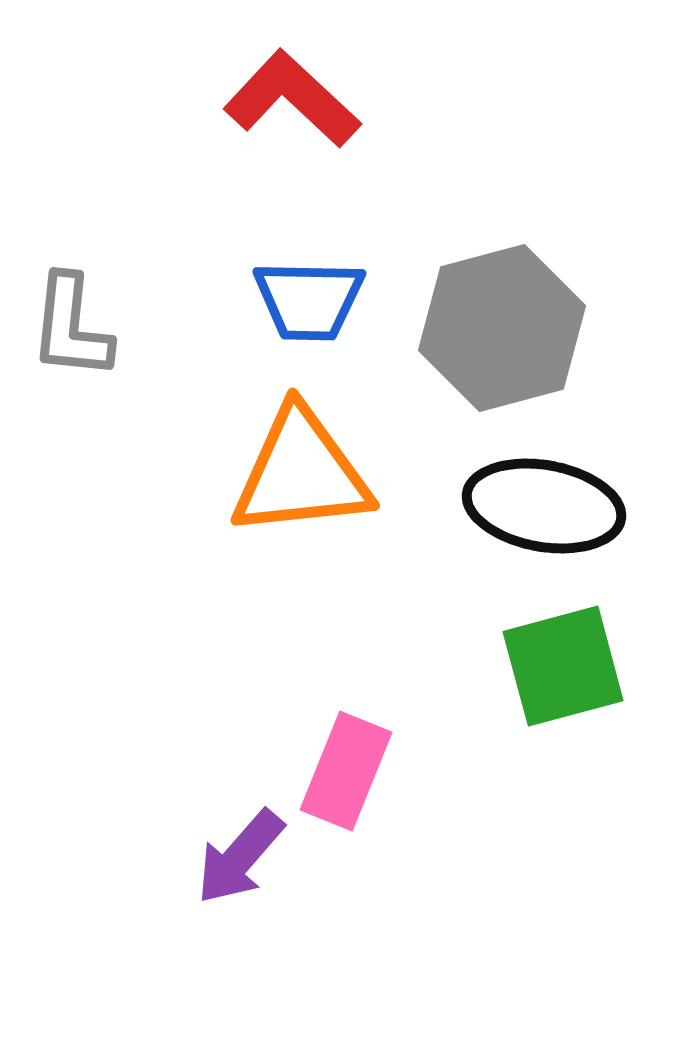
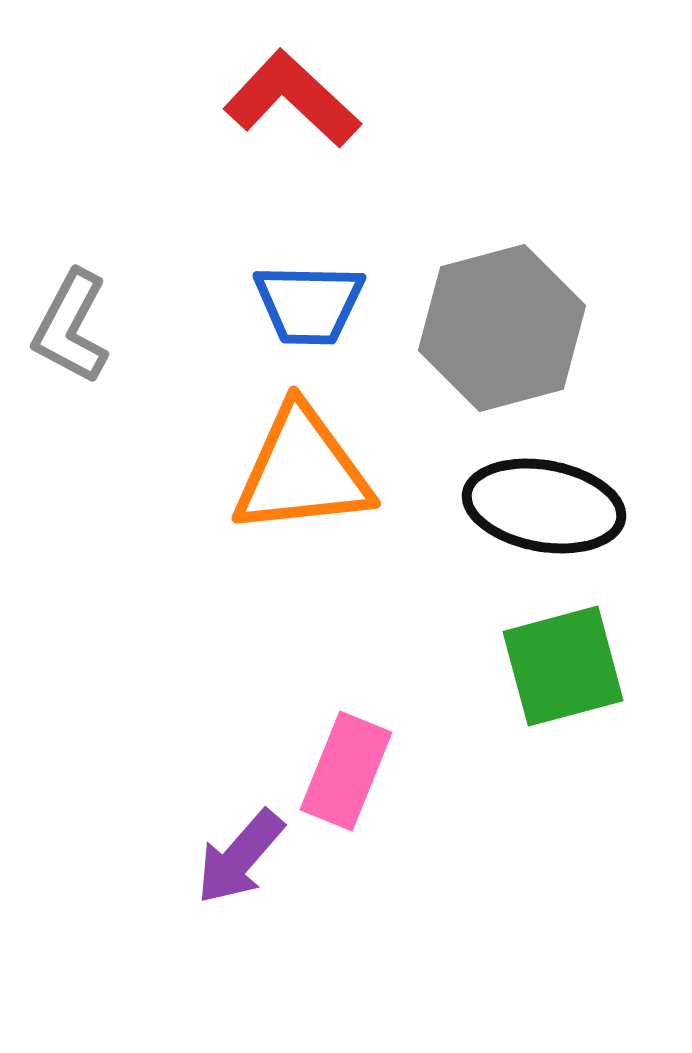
blue trapezoid: moved 4 px down
gray L-shape: rotated 22 degrees clockwise
orange triangle: moved 1 px right, 2 px up
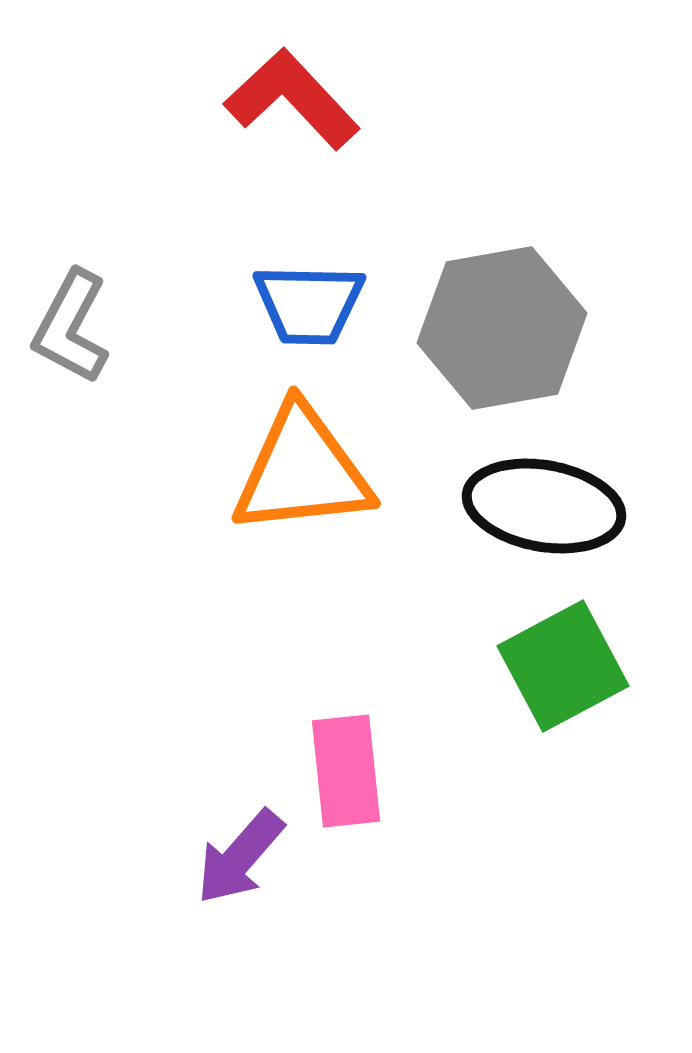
red L-shape: rotated 4 degrees clockwise
gray hexagon: rotated 5 degrees clockwise
green square: rotated 13 degrees counterclockwise
pink rectangle: rotated 28 degrees counterclockwise
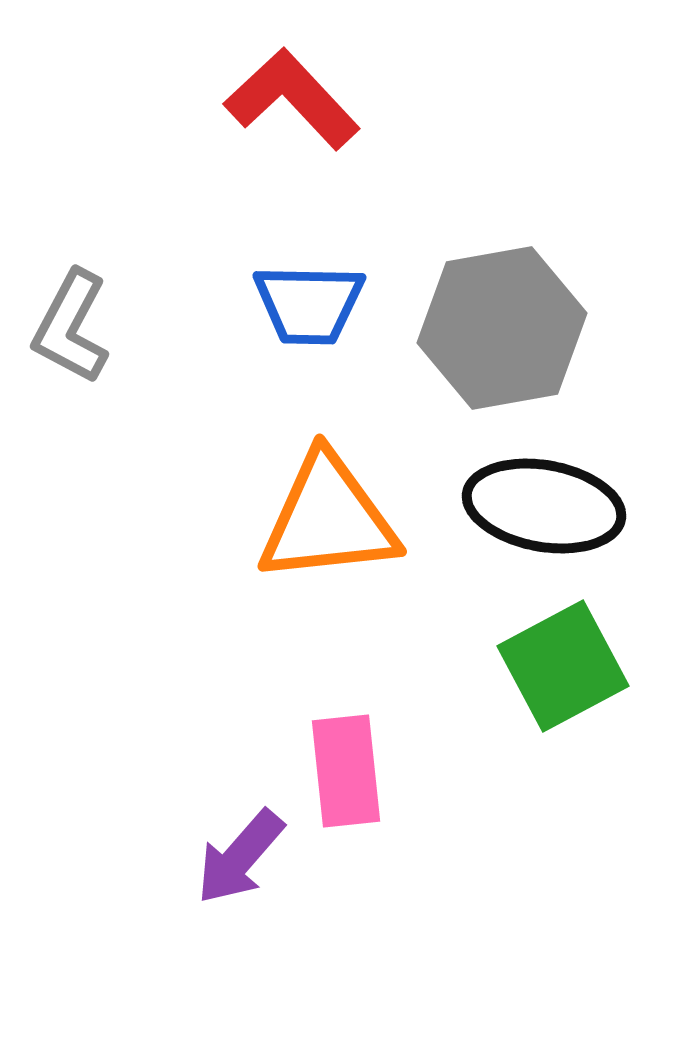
orange triangle: moved 26 px right, 48 px down
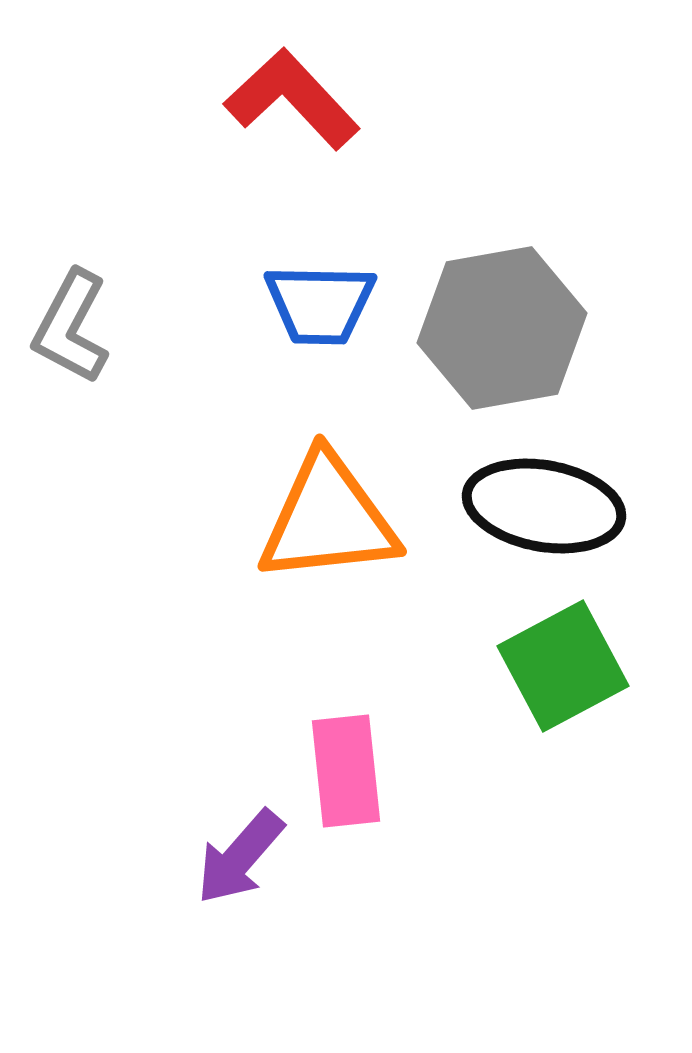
blue trapezoid: moved 11 px right
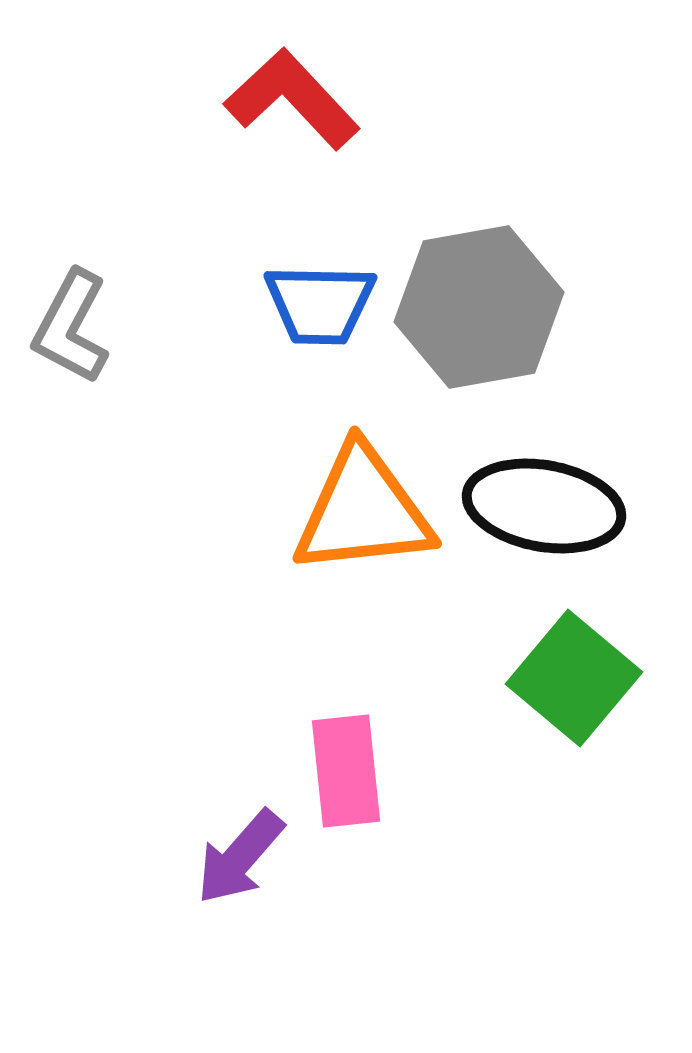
gray hexagon: moved 23 px left, 21 px up
orange triangle: moved 35 px right, 8 px up
green square: moved 11 px right, 12 px down; rotated 22 degrees counterclockwise
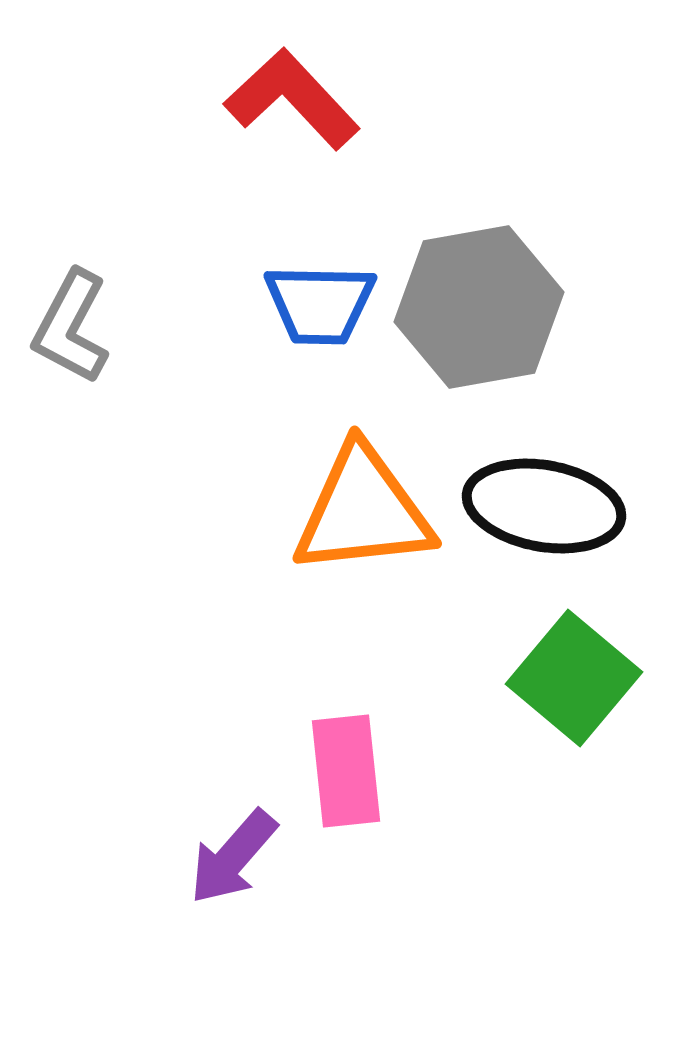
purple arrow: moved 7 px left
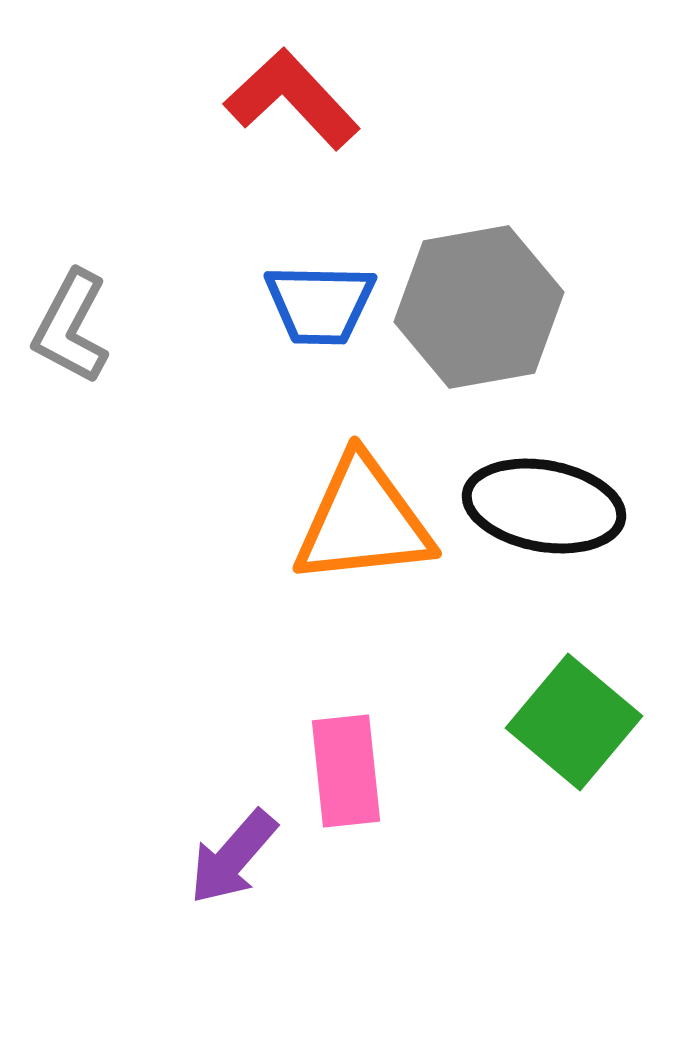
orange triangle: moved 10 px down
green square: moved 44 px down
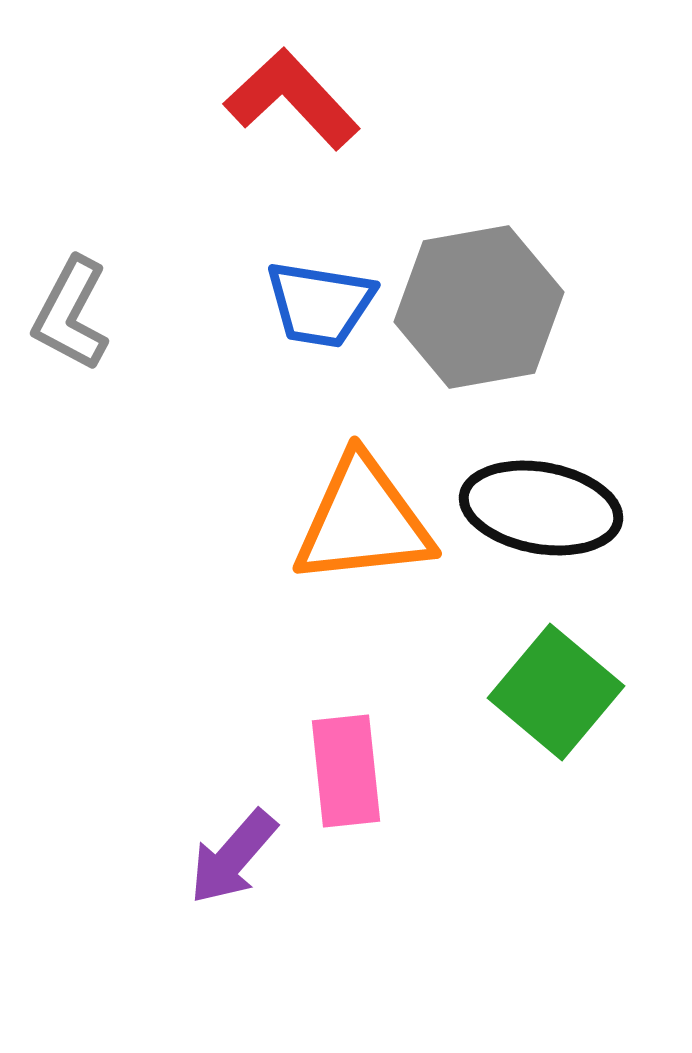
blue trapezoid: rotated 8 degrees clockwise
gray L-shape: moved 13 px up
black ellipse: moved 3 px left, 2 px down
green square: moved 18 px left, 30 px up
